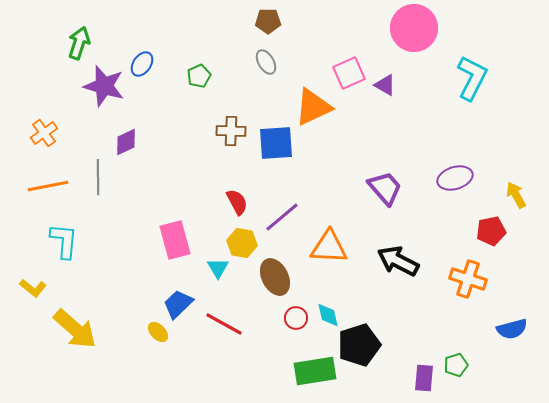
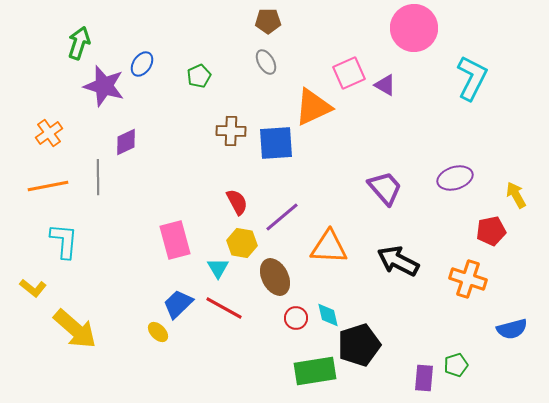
orange cross at (44, 133): moved 5 px right
red line at (224, 324): moved 16 px up
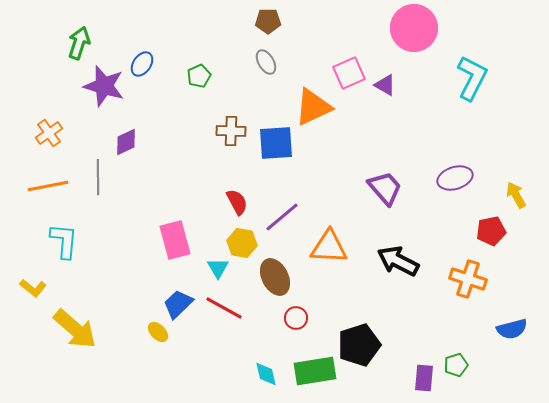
cyan diamond at (328, 315): moved 62 px left, 59 px down
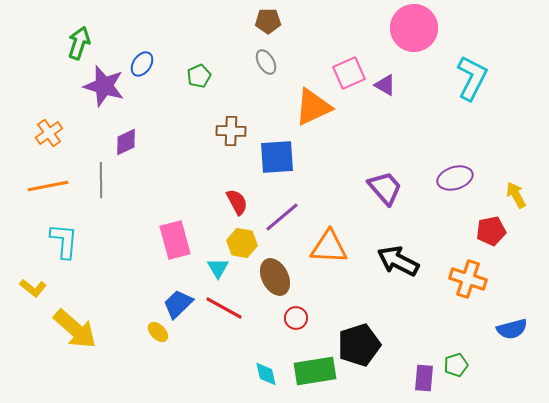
blue square at (276, 143): moved 1 px right, 14 px down
gray line at (98, 177): moved 3 px right, 3 px down
